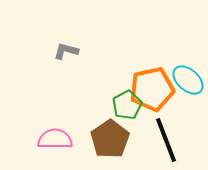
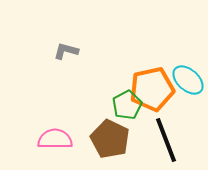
brown pentagon: rotated 12 degrees counterclockwise
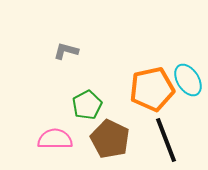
cyan ellipse: rotated 16 degrees clockwise
green pentagon: moved 40 px left
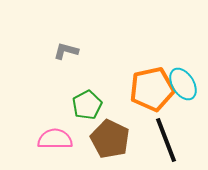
cyan ellipse: moved 5 px left, 4 px down
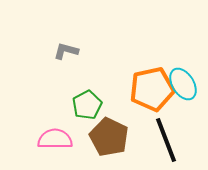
brown pentagon: moved 1 px left, 2 px up
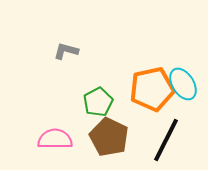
green pentagon: moved 11 px right, 3 px up
black line: rotated 48 degrees clockwise
